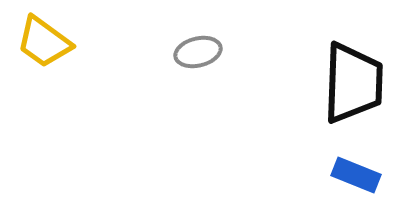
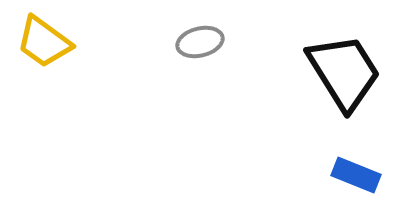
gray ellipse: moved 2 px right, 10 px up
black trapezoid: moved 9 px left, 11 px up; rotated 34 degrees counterclockwise
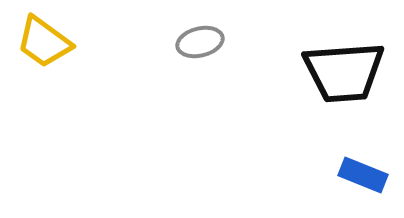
black trapezoid: rotated 118 degrees clockwise
blue rectangle: moved 7 px right
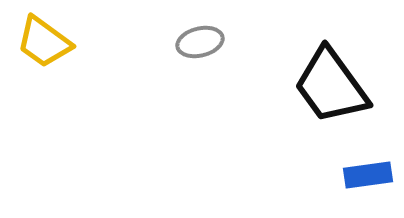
black trapezoid: moved 13 px left, 14 px down; rotated 58 degrees clockwise
blue rectangle: moved 5 px right; rotated 30 degrees counterclockwise
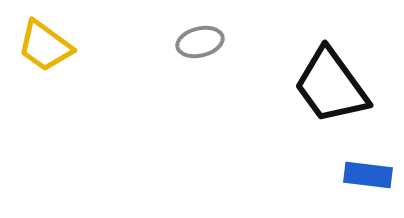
yellow trapezoid: moved 1 px right, 4 px down
blue rectangle: rotated 15 degrees clockwise
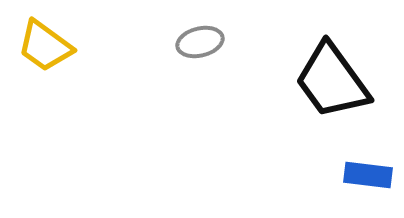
black trapezoid: moved 1 px right, 5 px up
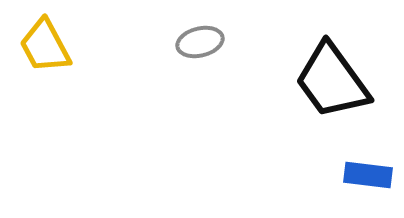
yellow trapezoid: rotated 26 degrees clockwise
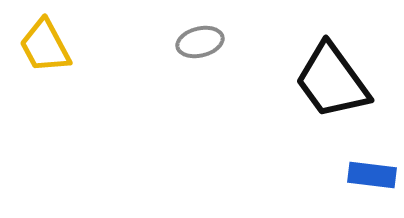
blue rectangle: moved 4 px right
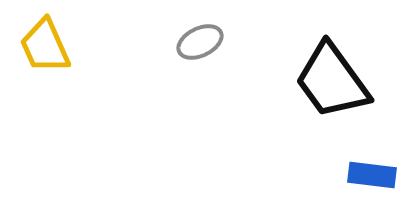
gray ellipse: rotated 12 degrees counterclockwise
yellow trapezoid: rotated 4 degrees clockwise
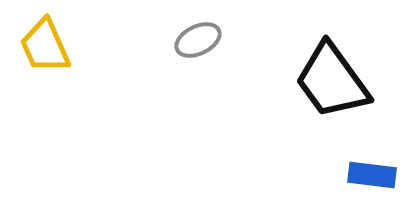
gray ellipse: moved 2 px left, 2 px up
